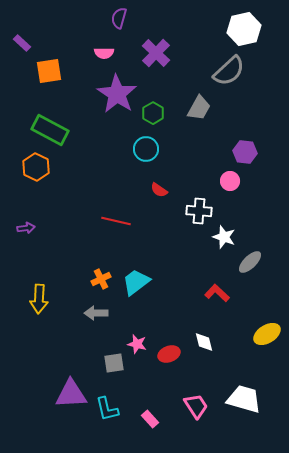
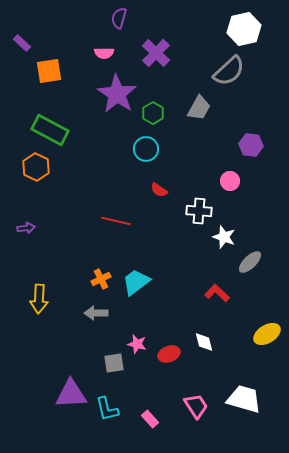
purple hexagon: moved 6 px right, 7 px up
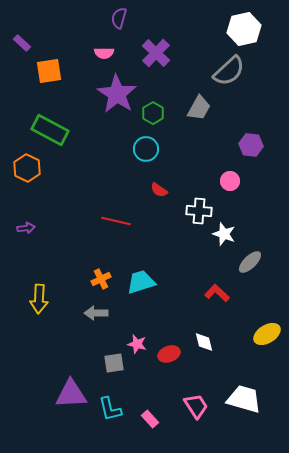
orange hexagon: moved 9 px left, 1 px down
white star: moved 3 px up
cyan trapezoid: moved 5 px right; rotated 20 degrees clockwise
cyan L-shape: moved 3 px right
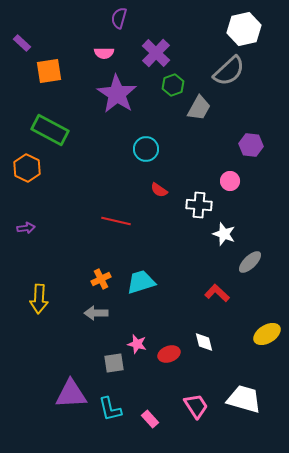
green hexagon: moved 20 px right, 28 px up; rotated 10 degrees clockwise
white cross: moved 6 px up
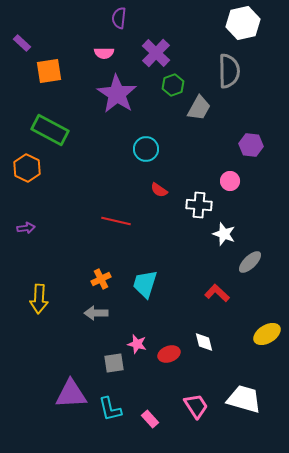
purple semicircle: rotated 10 degrees counterclockwise
white hexagon: moved 1 px left, 6 px up
gray semicircle: rotated 48 degrees counterclockwise
cyan trapezoid: moved 4 px right, 2 px down; rotated 56 degrees counterclockwise
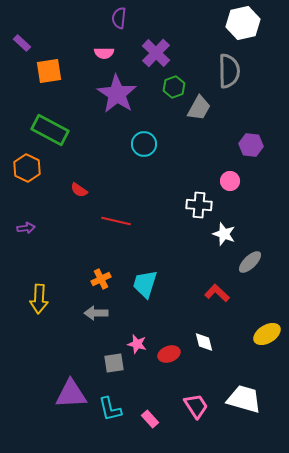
green hexagon: moved 1 px right, 2 px down
cyan circle: moved 2 px left, 5 px up
red semicircle: moved 80 px left
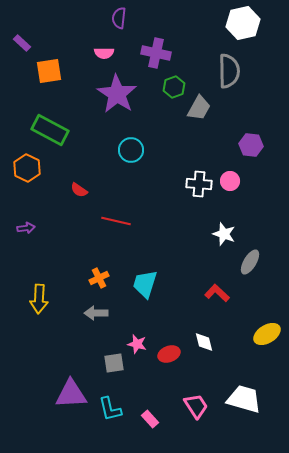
purple cross: rotated 32 degrees counterclockwise
cyan circle: moved 13 px left, 6 px down
white cross: moved 21 px up
gray ellipse: rotated 15 degrees counterclockwise
orange cross: moved 2 px left, 1 px up
